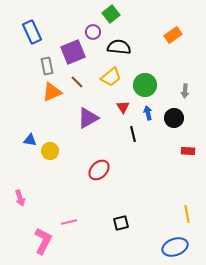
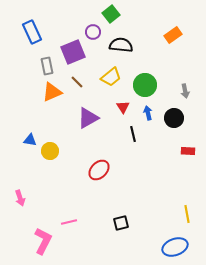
black semicircle: moved 2 px right, 2 px up
gray arrow: rotated 16 degrees counterclockwise
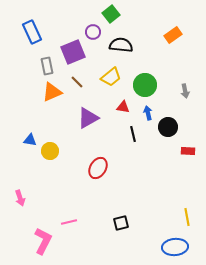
red triangle: rotated 48 degrees counterclockwise
black circle: moved 6 px left, 9 px down
red ellipse: moved 1 px left, 2 px up; rotated 15 degrees counterclockwise
yellow line: moved 3 px down
blue ellipse: rotated 15 degrees clockwise
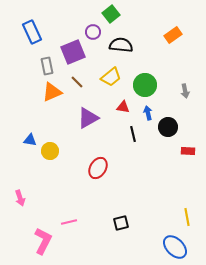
blue ellipse: rotated 50 degrees clockwise
